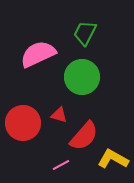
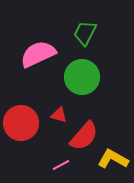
red circle: moved 2 px left
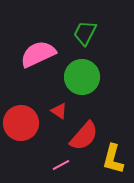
red triangle: moved 4 px up; rotated 18 degrees clockwise
yellow L-shape: rotated 104 degrees counterclockwise
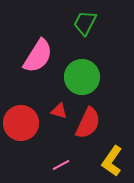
green trapezoid: moved 10 px up
pink semicircle: moved 2 px down; rotated 147 degrees clockwise
red triangle: rotated 18 degrees counterclockwise
red semicircle: moved 4 px right, 13 px up; rotated 16 degrees counterclockwise
yellow L-shape: moved 1 px left, 2 px down; rotated 20 degrees clockwise
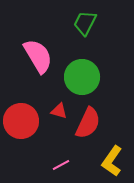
pink semicircle: rotated 63 degrees counterclockwise
red circle: moved 2 px up
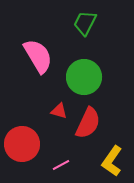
green circle: moved 2 px right
red circle: moved 1 px right, 23 px down
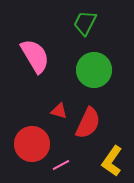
pink semicircle: moved 3 px left
green circle: moved 10 px right, 7 px up
red circle: moved 10 px right
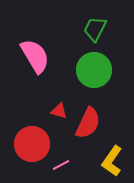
green trapezoid: moved 10 px right, 6 px down
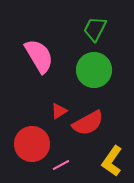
pink semicircle: moved 4 px right
red triangle: rotated 48 degrees counterclockwise
red semicircle: rotated 36 degrees clockwise
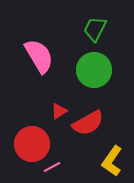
pink line: moved 9 px left, 2 px down
